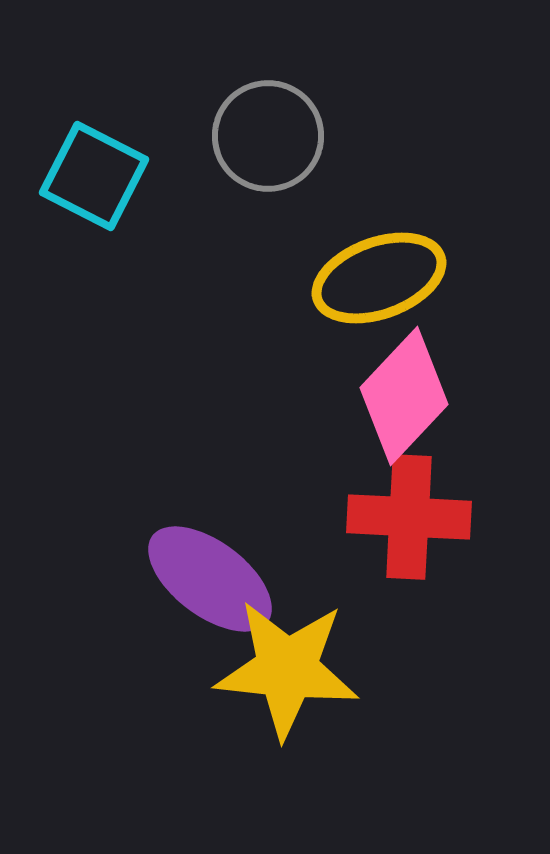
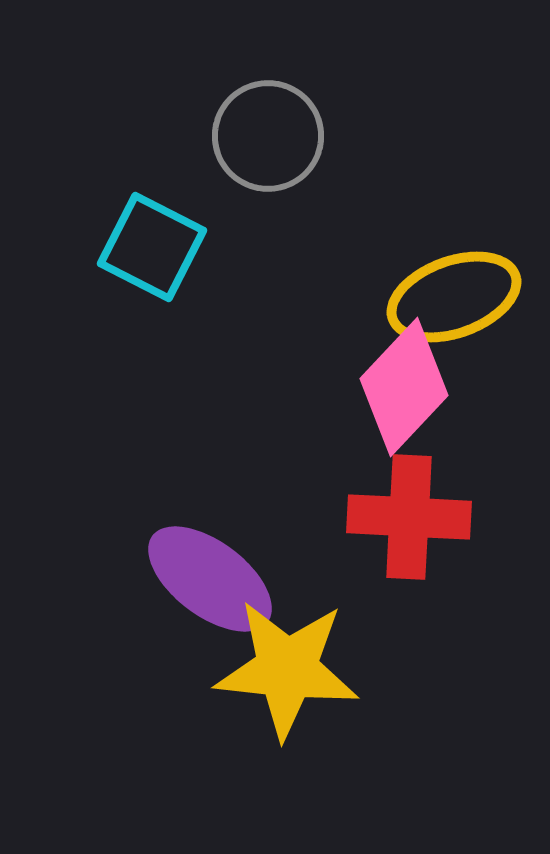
cyan square: moved 58 px right, 71 px down
yellow ellipse: moved 75 px right, 19 px down
pink diamond: moved 9 px up
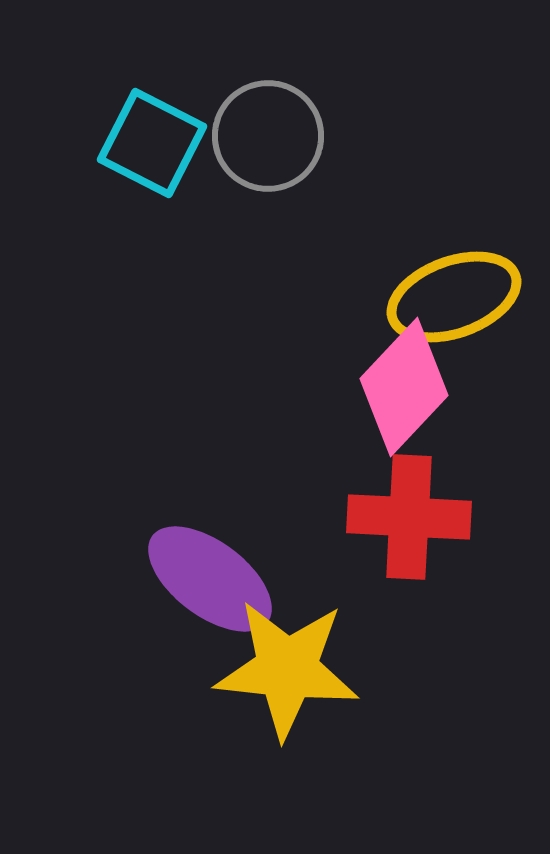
cyan square: moved 104 px up
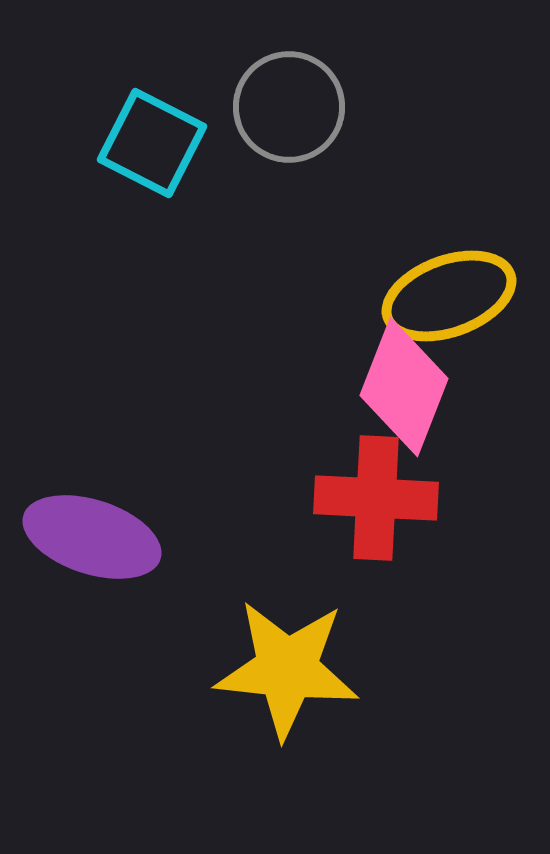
gray circle: moved 21 px right, 29 px up
yellow ellipse: moved 5 px left, 1 px up
pink diamond: rotated 22 degrees counterclockwise
red cross: moved 33 px left, 19 px up
purple ellipse: moved 118 px left, 42 px up; rotated 19 degrees counterclockwise
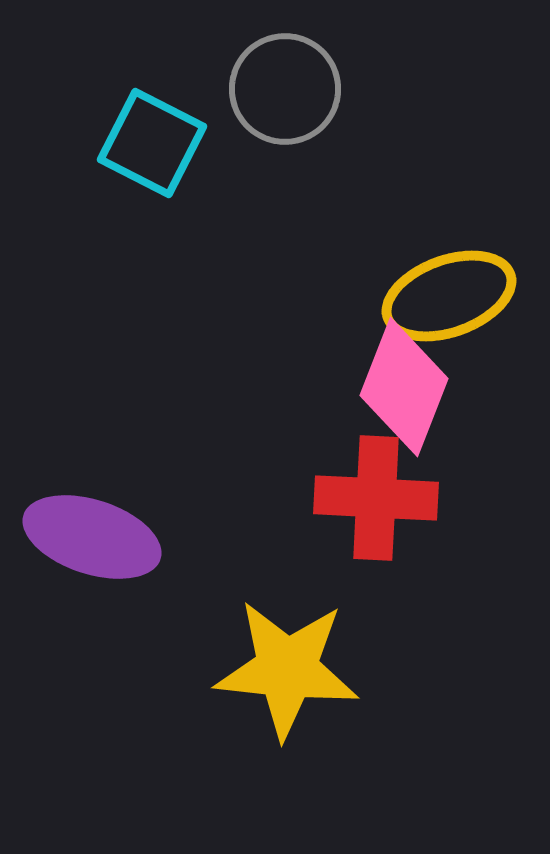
gray circle: moved 4 px left, 18 px up
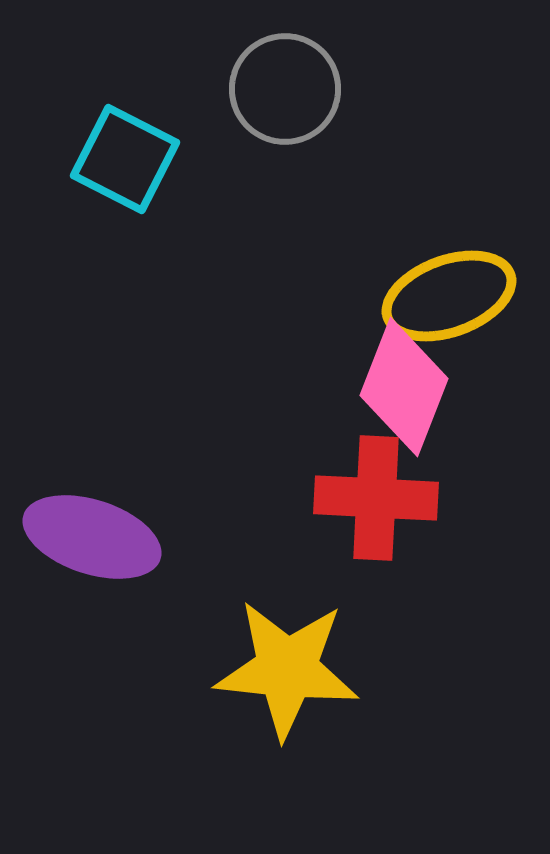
cyan square: moved 27 px left, 16 px down
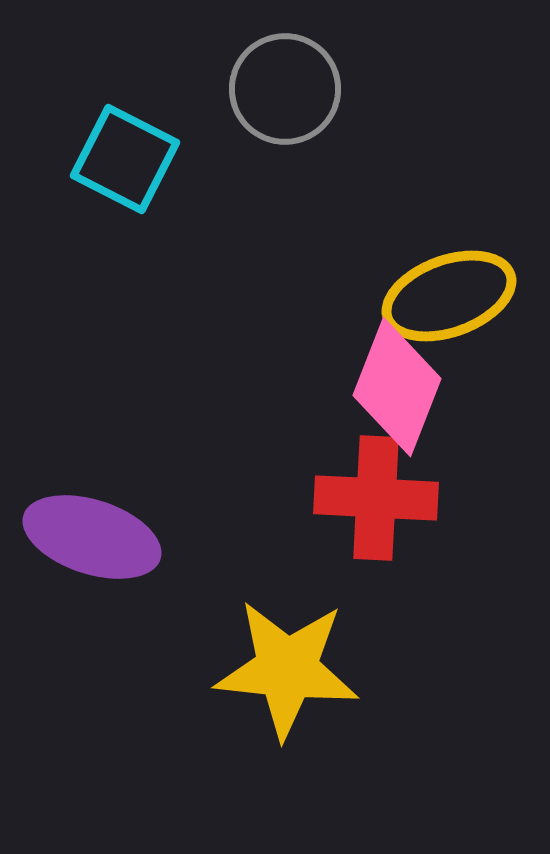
pink diamond: moved 7 px left
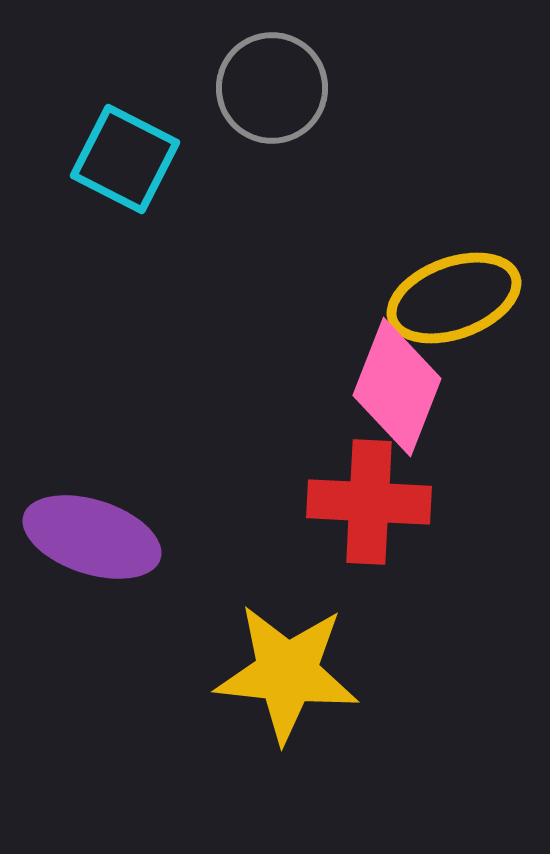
gray circle: moved 13 px left, 1 px up
yellow ellipse: moved 5 px right, 2 px down
red cross: moved 7 px left, 4 px down
yellow star: moved 4 px down
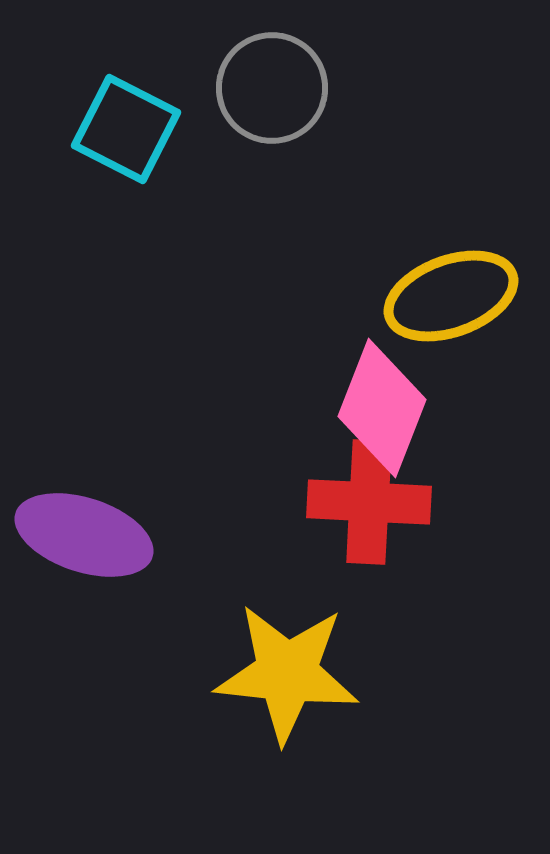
cyan square: moved 1 px right, 30 px up
yellow ellipse: moved 3 px left, 2 px up
pink diamond: moved 15 px left, 21 px down
purple ellipse: moved 8 px left, 2 px up
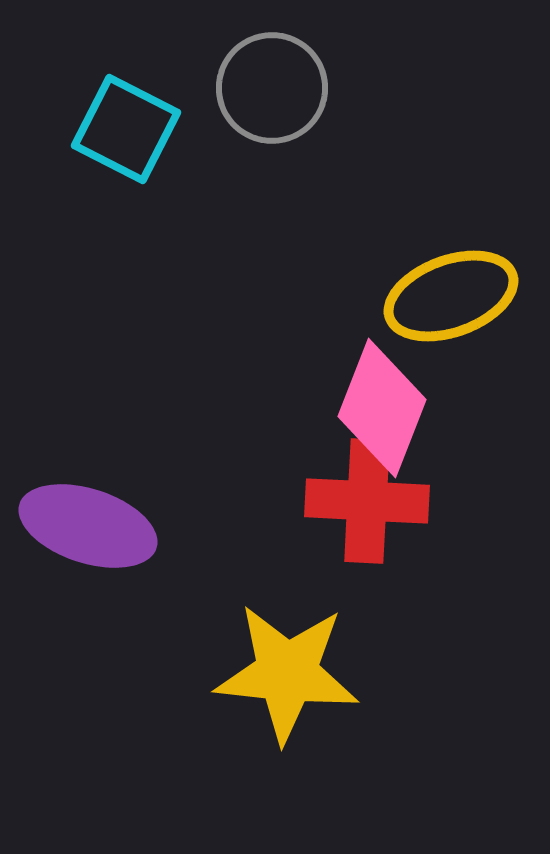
red cross: moved 2 px left, 1 px up
purple ellipse: moved 4 px right, 9 px up
